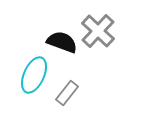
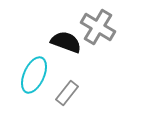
gray cross: moved 4 px up; rotated 12 degrees counterclockwise
black semicircle: moved 4 px right
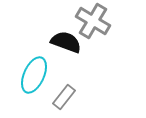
gray cross: moved 5 px left, 6 px up
gray rectangle: moved 3 px left, 4 px down
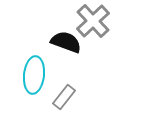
gray cross: rotated 16 degrees clockwise
cyan ellipse: rotated 18 degrees counterclockwise
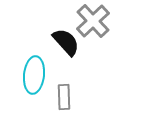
black semicircle: rotated 28 degrees clockwise
gray rectangle: rotated 40 degrees counterclockwise
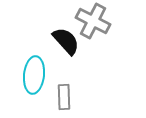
gray cross: rotated 20 degrees counterclockwise
black semicircle: moved 1 px up
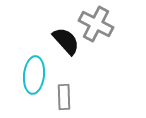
gray cross: moved 3 px right, 3 px down
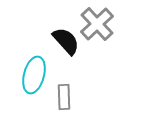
gray cross: moved 1 px right; rotated 20 degrees clockwise
cyan ellipse: rotated 9 degrees clockwise
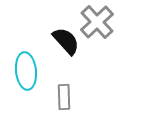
gray cross: moved 2 px up
cyan ellipse: moved 8 px left, 4 px up; rotated 21 degrees counterclockwise
